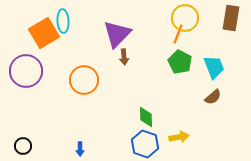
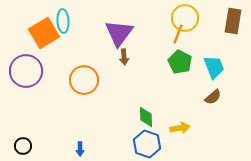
brown rectangle: moved 2 px right, 3 px down
purple triangle: moved 2 px right, 1 px up; rotated 8 degrees counterclockwise
yellow arrow: moved 1 px right, 9 px up
blue hexagon: moved 2 px right
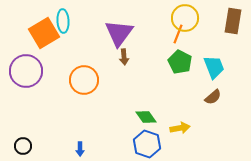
green diamond: rotated 35 degrees counterclockwise
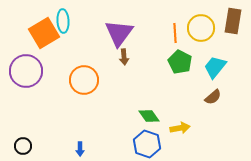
yellow circle: moved 16 px right, 10 px down
orange line: moved 3 px left, 1 px up; rotated 24 degrees counterclockwise
cyan trapezoid: moved 1 px right; rotated 120 degrees counterclockwise
green diamond: moved 3 px right, 1 px up
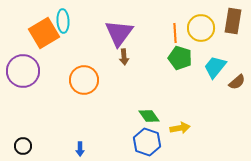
green pentagon: moved 4 px up; rotated 10 degrees counterclockwise
purple circle: moved 3 px left
brown semicircle: moved 24 px right, 15 px up
blue hexagon: moved 2 px up
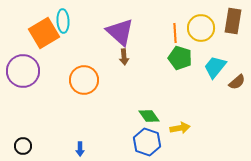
purple triangle: moved 1 px right, 1 px up; rotated 24 degrees counterclockwise
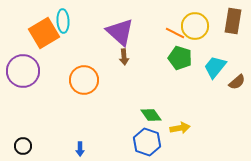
yellow circle: moved 6 px left, 2 px up
orange line: rotated 60 degrees counterclockwise
green diamond: moved 2 px right, 1 px up
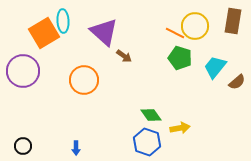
purple triangle: moved 16 px left
brown arrow: moved 1 px up; rotated 49 degrees counterclockwise
blue arrow: moved 4 px left, 1 px up
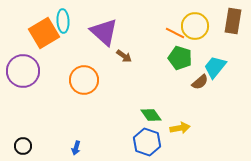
brown semicircle: moved 37 px left
blue arrow: rotated 16 degrees clockwise
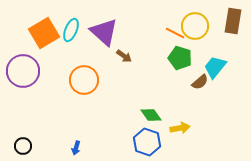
cyan ellipse: moved 8 px right, 9 px down; rotated 25 degrees clockwise
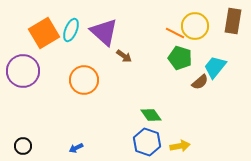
yellow arrow: moved 18 px down
blue arrow: rotated 48 degrees clockwise
